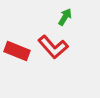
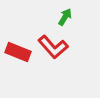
red rectangle: moved 1 px right, 1 px down
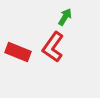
red L-shape: rotated 76 degrees clockwise
